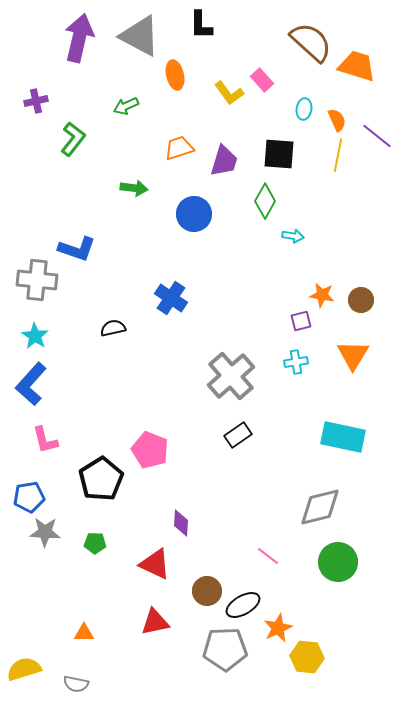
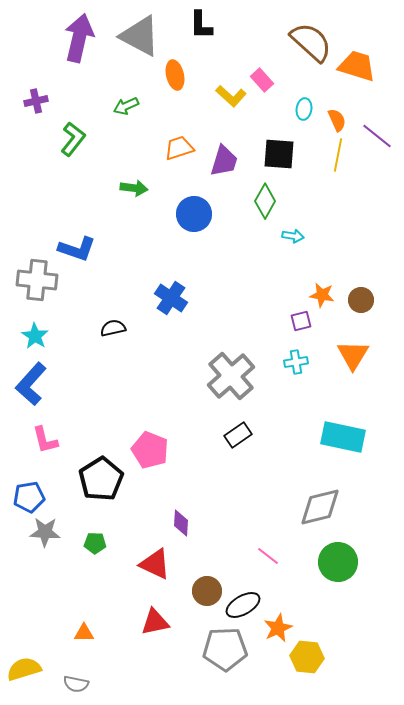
yellow L-shape at (229, 93): moved 2 px right, 3 px down; rotated 12 degrees counterclockwise
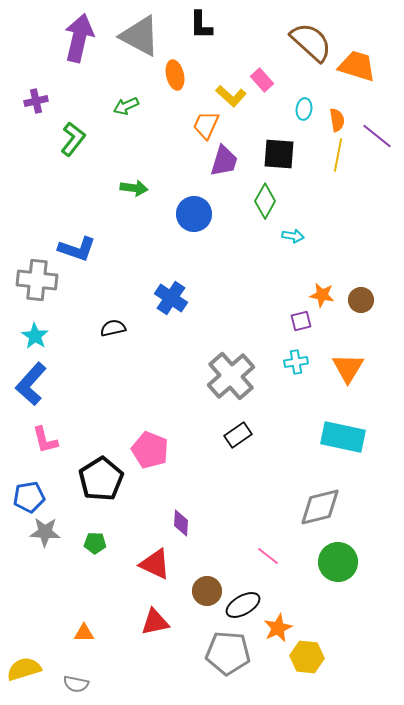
orange semicircle at (337, 120): rotated 15 degrees clockwise
orange trapezoid at (179, 148): moved 27 px right, 23 px up; rotated 48 degrees counterclockwise
orange triangle at (353, 355): moved 5 px left, 13 px down
gray pentagon at (225, 649): moved 3 px right, 4 px down; rotated 6 degrees clockwise
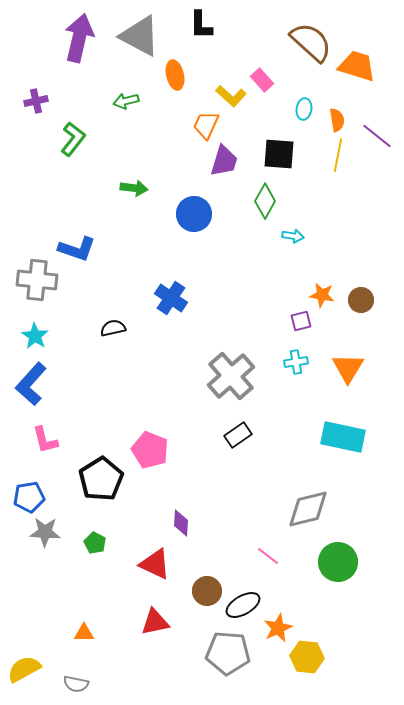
green arrow at (126, 106): moved 5 px up; rotated 10 degrees clockwise
gray diamond at (320, 507): moved 12 px left, 2 px down
green pentagon at (95, 543): rotated 25 degrees clockwise
yellow semicircle at (24, 669): rotated 12 degrees counterclockwise
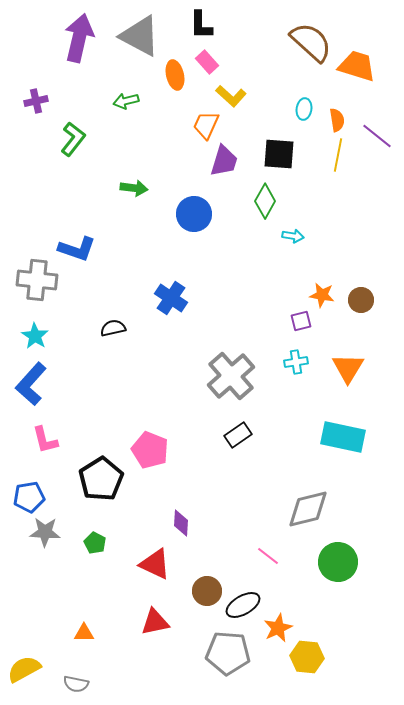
pink rectangle at (262, 80): moved 55 px left, 18 px up
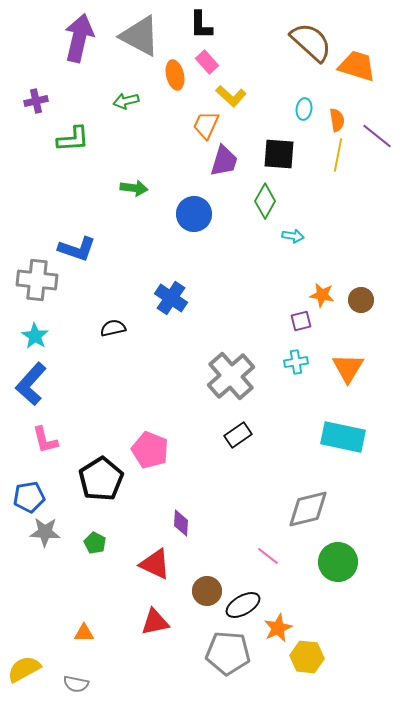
green L-shape at (73, 139): rotated 48 degrees clockwise
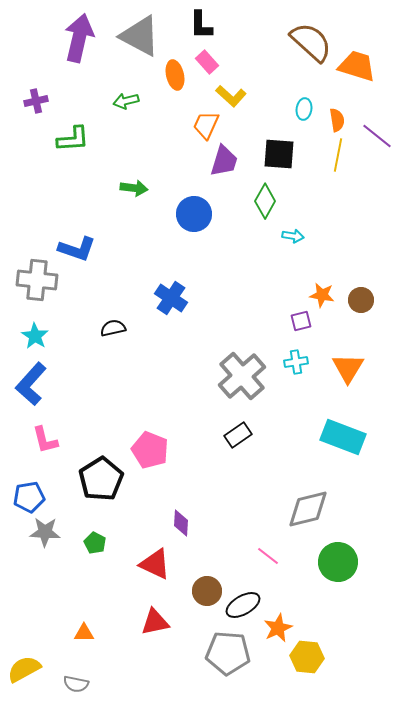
gray cross at (231, 376): moved 11 px right
cyan rectangle at (343, 437): rotated 9 degrees clockwise
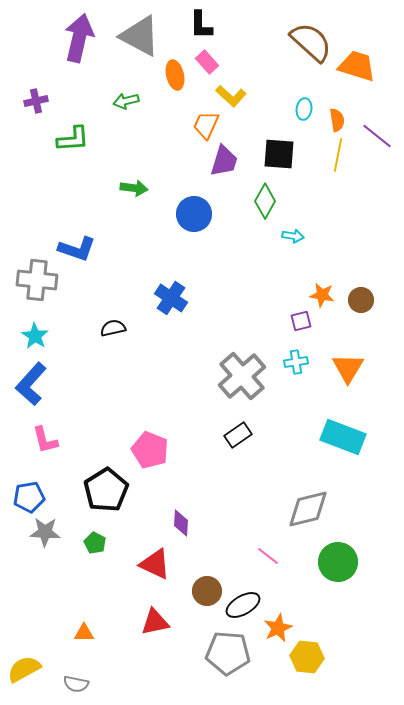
black pentagon at (101, 479): moved 5 px right, 11 px down
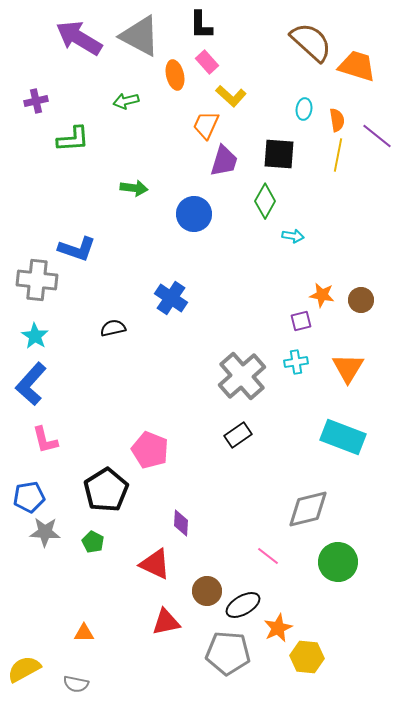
purple arrow at (79, 38): rotated 72 degrees counterclockwise
green pentagon at (95, 543): moved 2 px left, 1 px up
red triangle at (155, 622): moved 11 px right
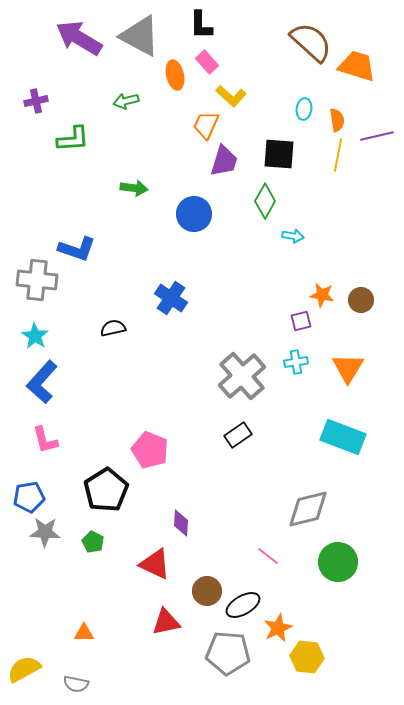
purple line at (377, 136): rotated 52 degrees counterclockwise
blue L-shape at (31, 384): moved 11 px right, 2 px up
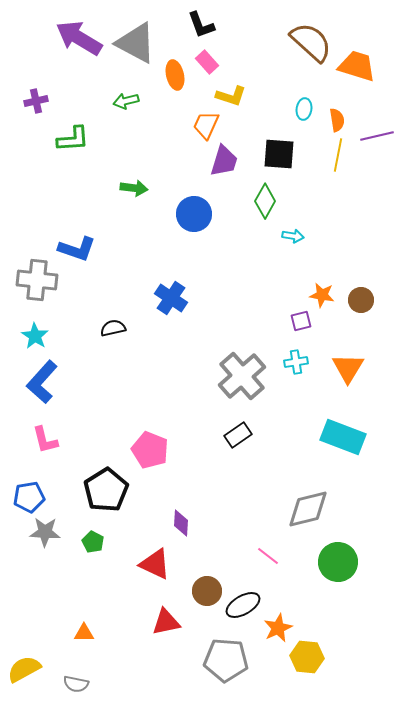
black L-shape at (201, 25): rotated 20 degrees counterclockwise
gray triangle at (140, 36): moved 4 px left, 7 px down
yellow L-shape at (231, 96): rotated 24 degrees counterclockwise
gray pentagon at (228, 653): moved 2 px left, 7 px down
